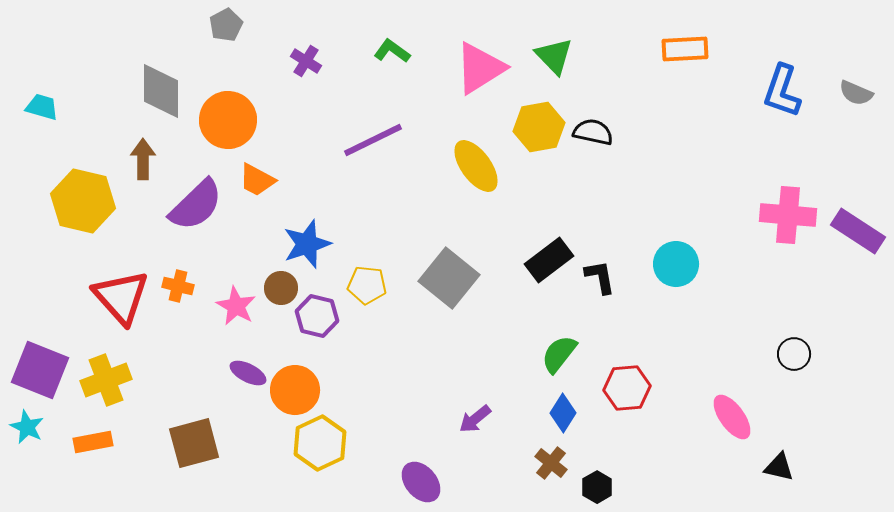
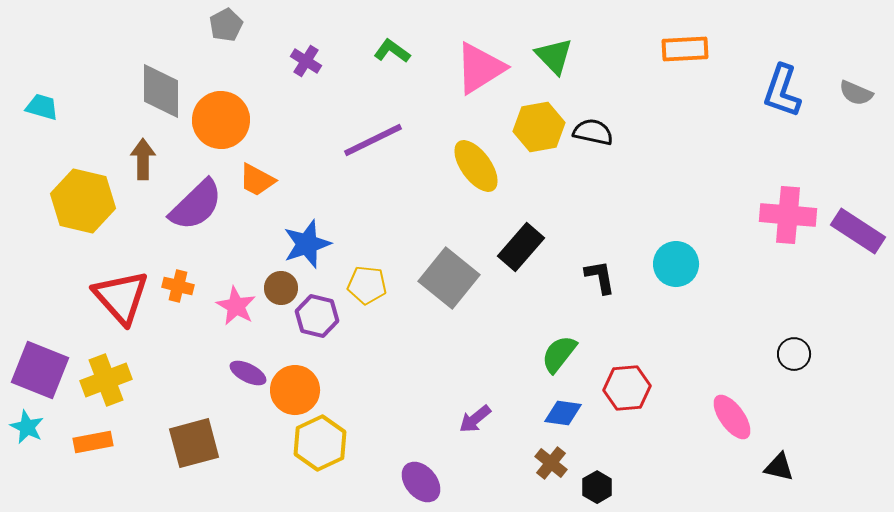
orange circle at (228, 120): moved 7 px left
black rectangle at (549, 260): moved 28 px left, 13 px up; rotated 12 degrees counterclockwise
blue diamond at (563, 413): rotated 66 degrees clockwise
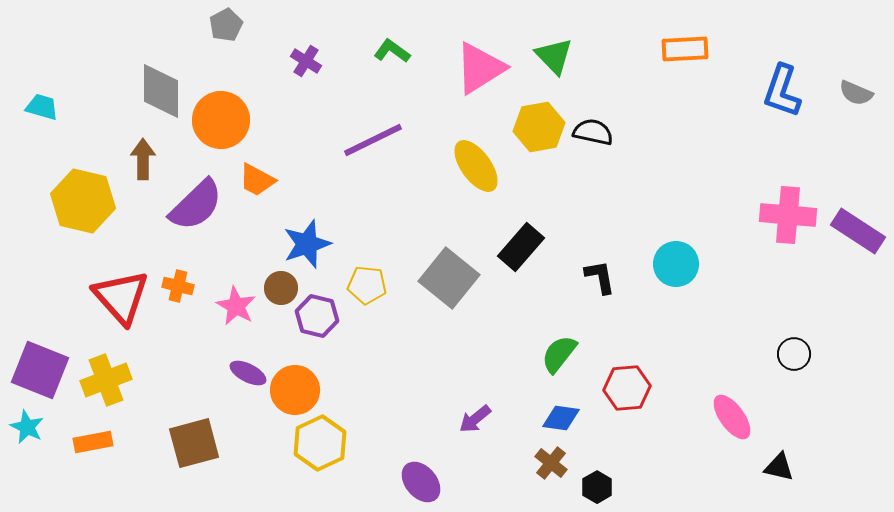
blue diamond at (563, 413): moved 2 px left, 5 px down
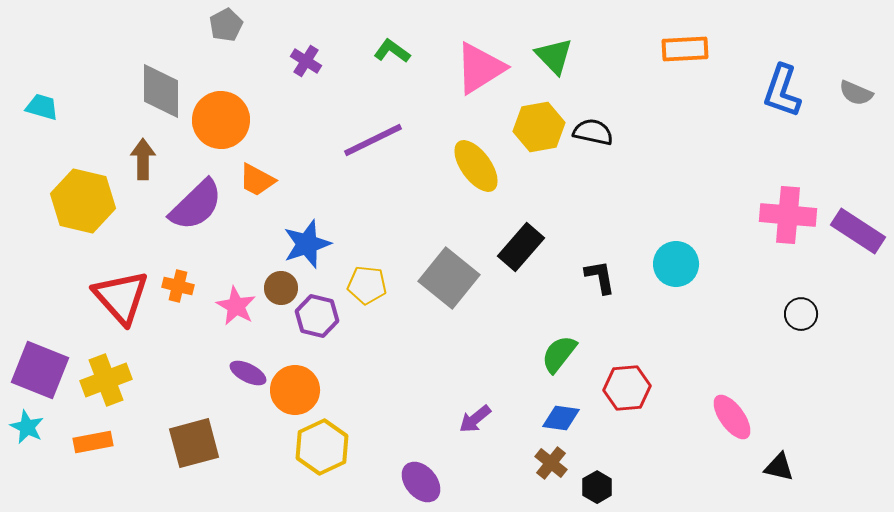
black circle at (794, 354): moved 7 px right, 40 px up
yellow hexagon at (320, 443): moved 2 px right, 4 px down
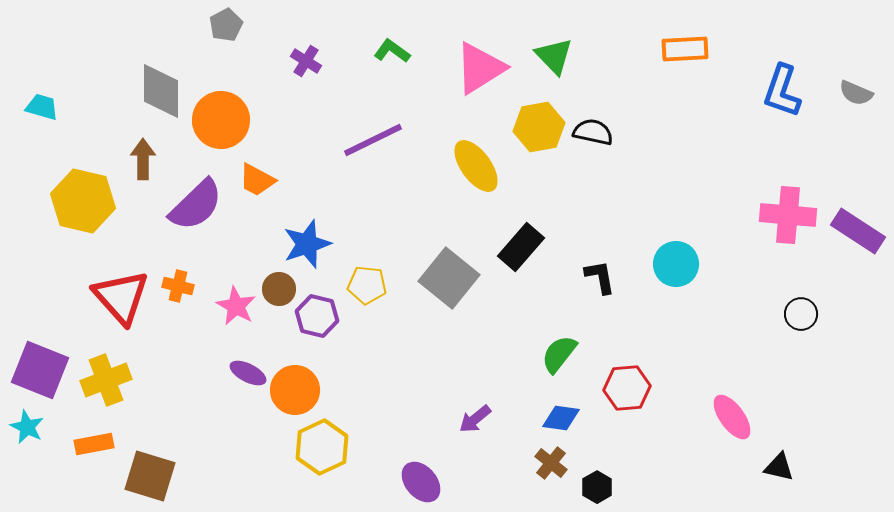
brown circle at (281, 288): moved 2 px left, 1 px down
orange rectangle at (93, 442): moved 1 px right, 2 px down
brown square at (194, 443): moved 44 px left, 33 px down; rotated 32 degrees clockwise
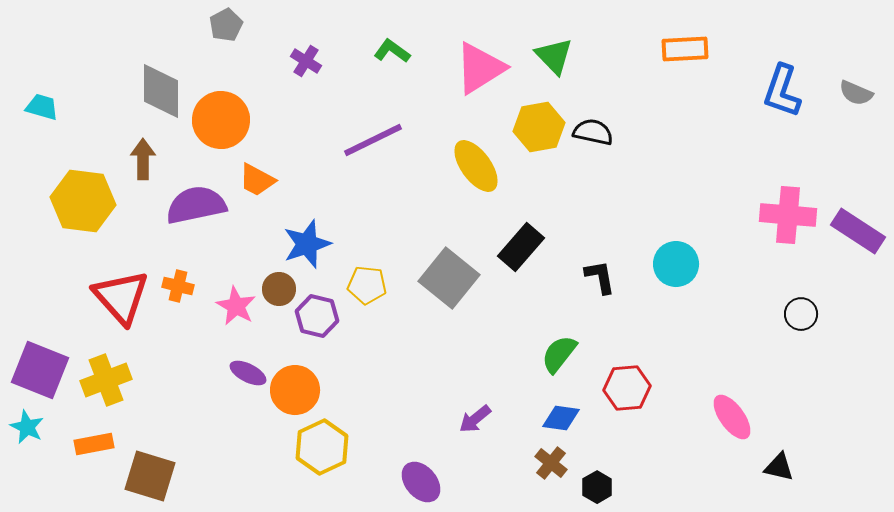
yellow hexagon at (83, 201): rotated 6 degrees counterclockwise
purple semicircle at (196, 205): rotated 148 degrees counterclockwise
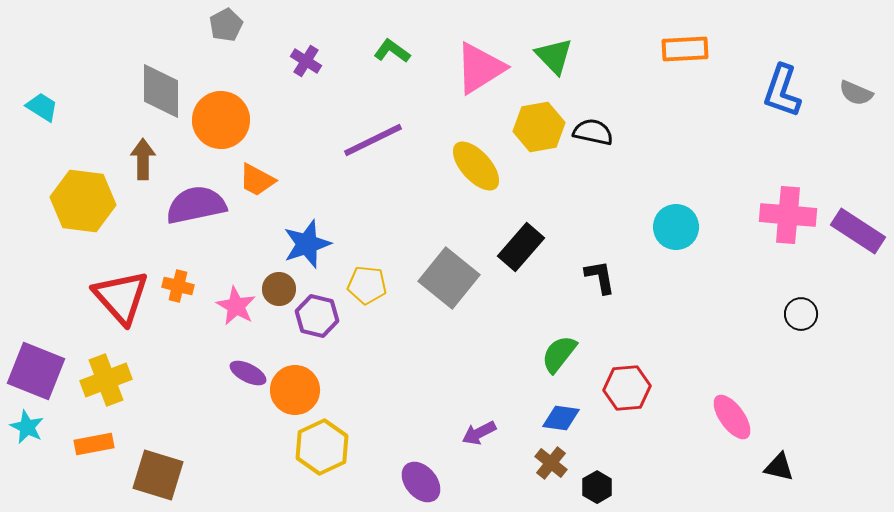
cyan trapezoid at (42, 107): rotated 16 degrees clockwise
yellow ellipse at (476, 166): rotated 6 degrees counterclockwise
cyan circle at (676, 264): moved 37 px up
purple square at (40, 370): moved 4 px left, 1 px down
purple arrow at (475, 419): moved 4 px right, 14 px down; rotated 12 degrees clockwise
brown square at (150, 476): moved 8 px right, 1 px up
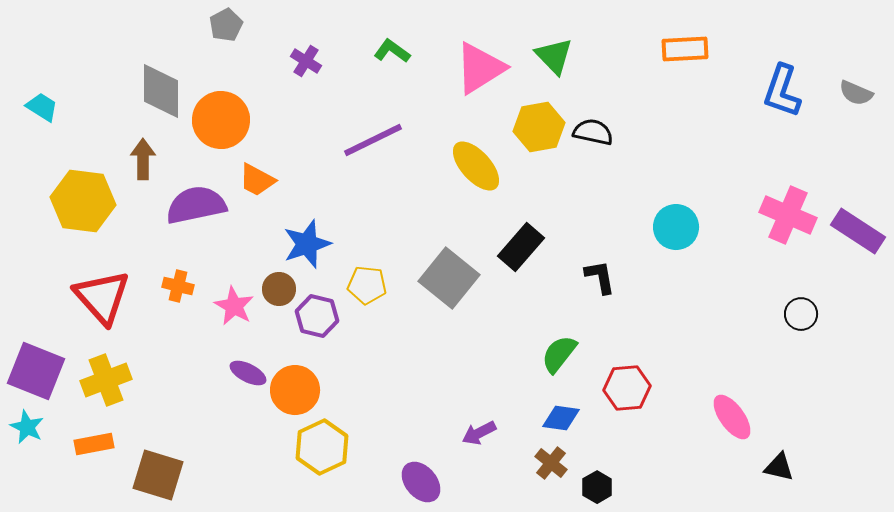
pink cross at (788, 215): rotated 18 degrees clockwise
red triangle at (121, 297): moved 19 px left
pink star at (236, 306): moved 2 px left
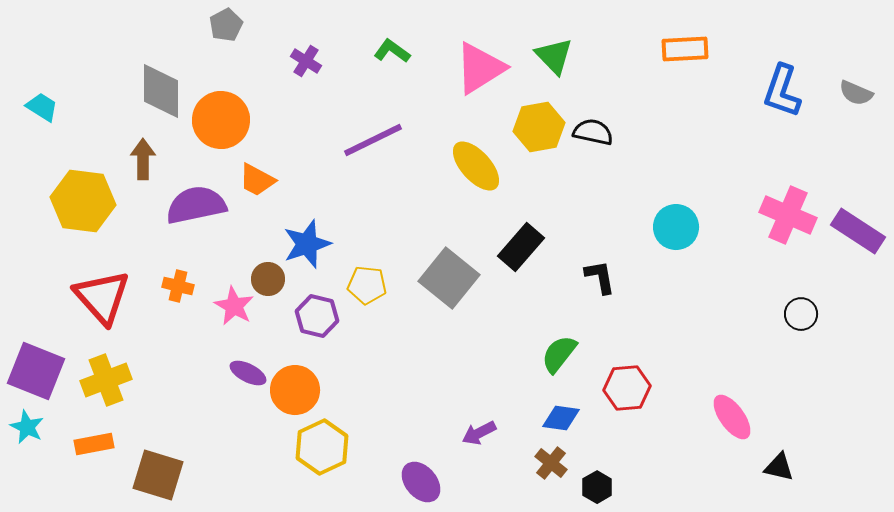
brown circle at (279, 289): moved 11 px left, 10 px up
